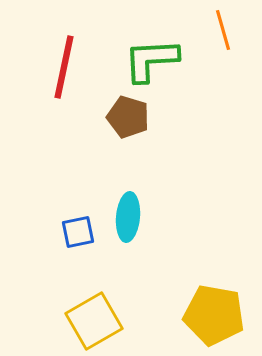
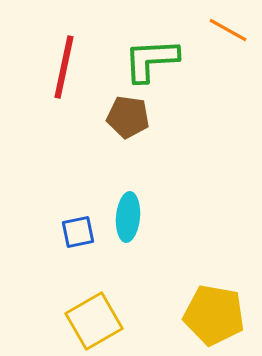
orange line: moved 5 px right; rotated 45 degrees counterclockwise
brown pentagon: rotated 9 degrees counterclockwise
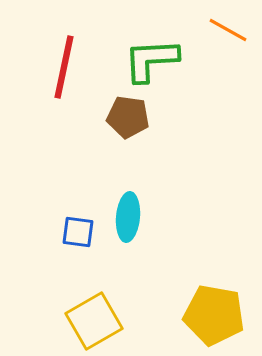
blue square: rotated 20 degrees clockwise
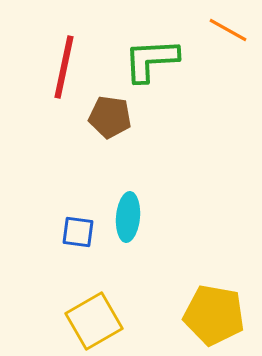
brown pentagon: moved 18 px left
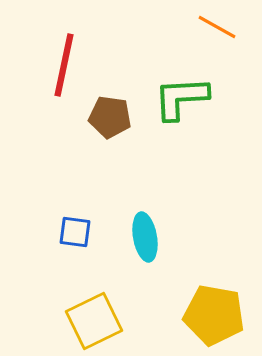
orange line: moved 11 px left, 3 px up
green L-shape: moved 30 px right, 38 px down
red line: moved 2 px up
cyan ellipse: moved 17 px right, 20 px down; rotated 15 degrees counterclockwise
blue square: moved 3 px left
yellow square: rotated 4 degrees clockwise
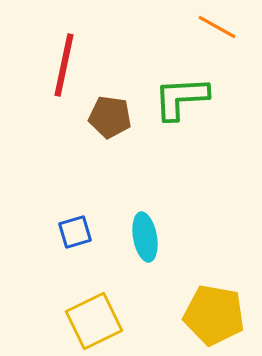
blue square: rotated 24 degrees counterclockwise
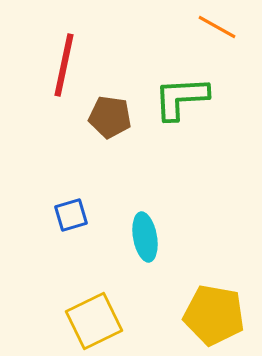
blue square: moved 4 px left, 17 px up
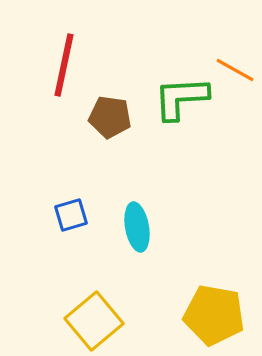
orange line: moved 18 px right, 43 px down
cyan ellipse: moved 8 px left, 10 px up
yellow square: rotated 14 degrees counterclockwise
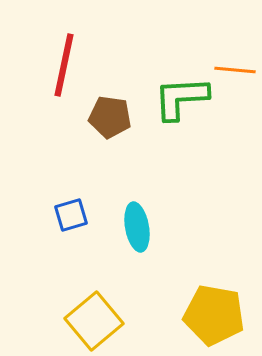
orange line: rotated 24 degrees counterclockwise
